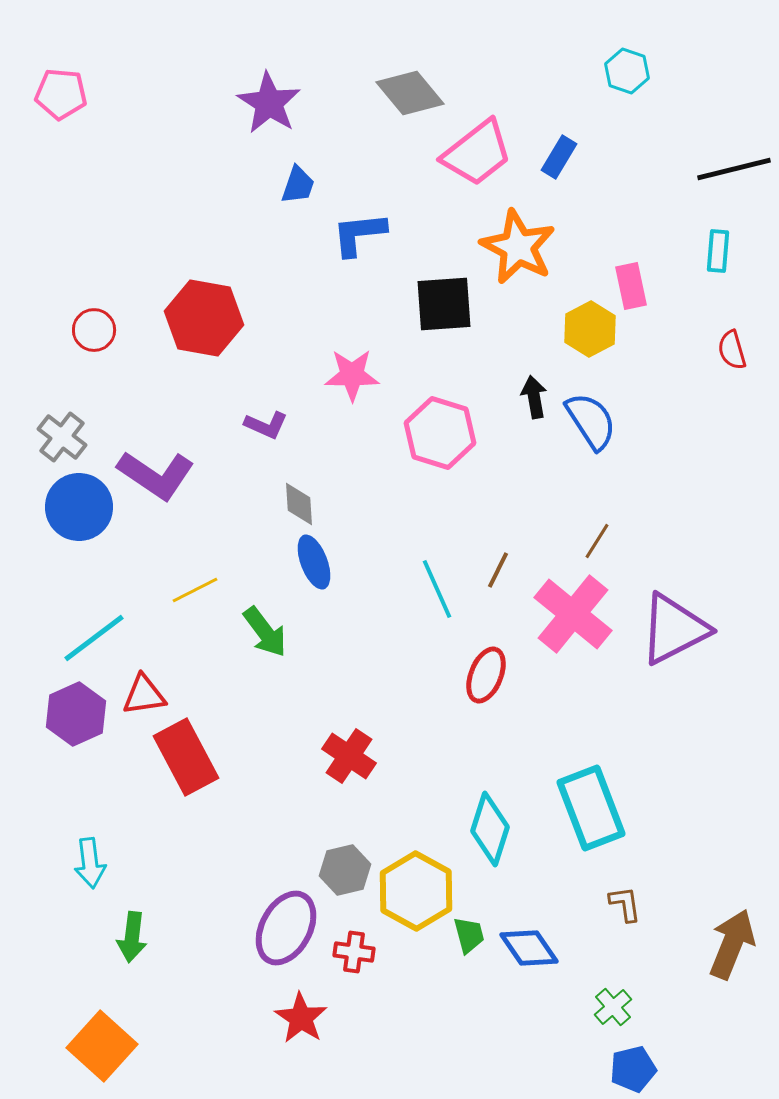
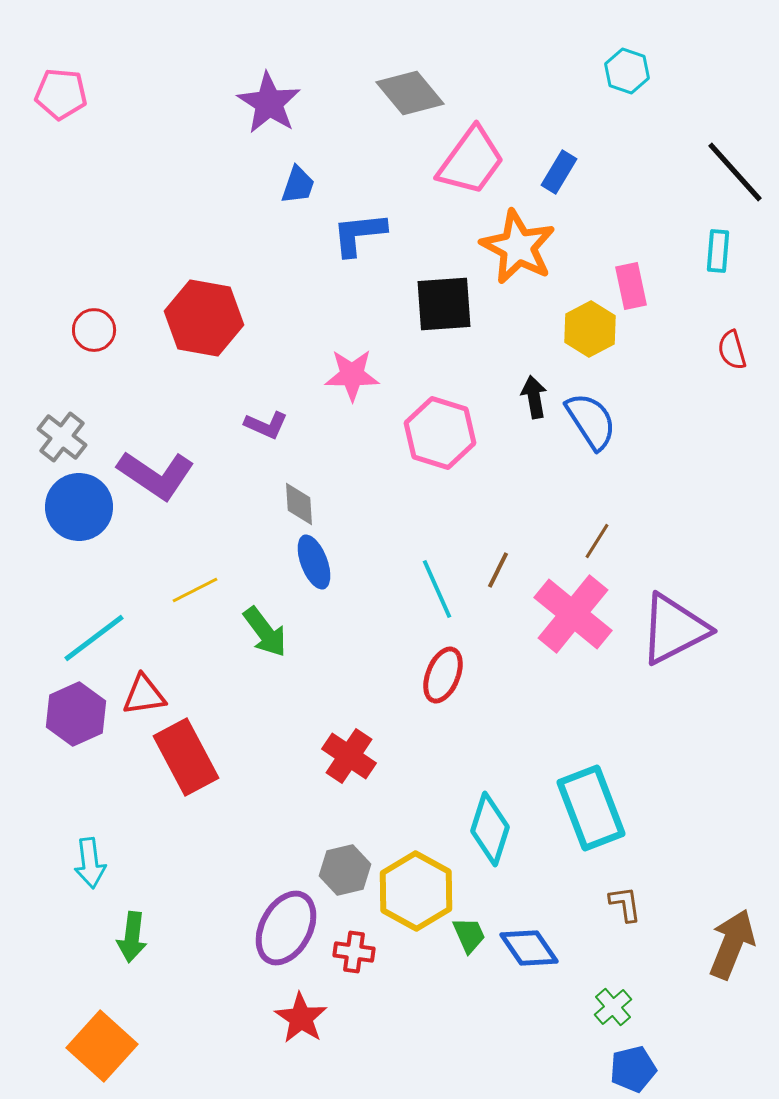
pink trapezoid at (477, 153): moved 6 px left, 8 px down; rotated 16 degrees counterclockwise
blue rectangle at (559, 157): moved 15 px down
black line at (734, 169): moved 1 px right, 3 px down; rotated 62 degrees clockwise
red ellipse at (486, 675): moved 43 px left
green trapezoid at (469, 935): rotated 9 degrees counterclockwise
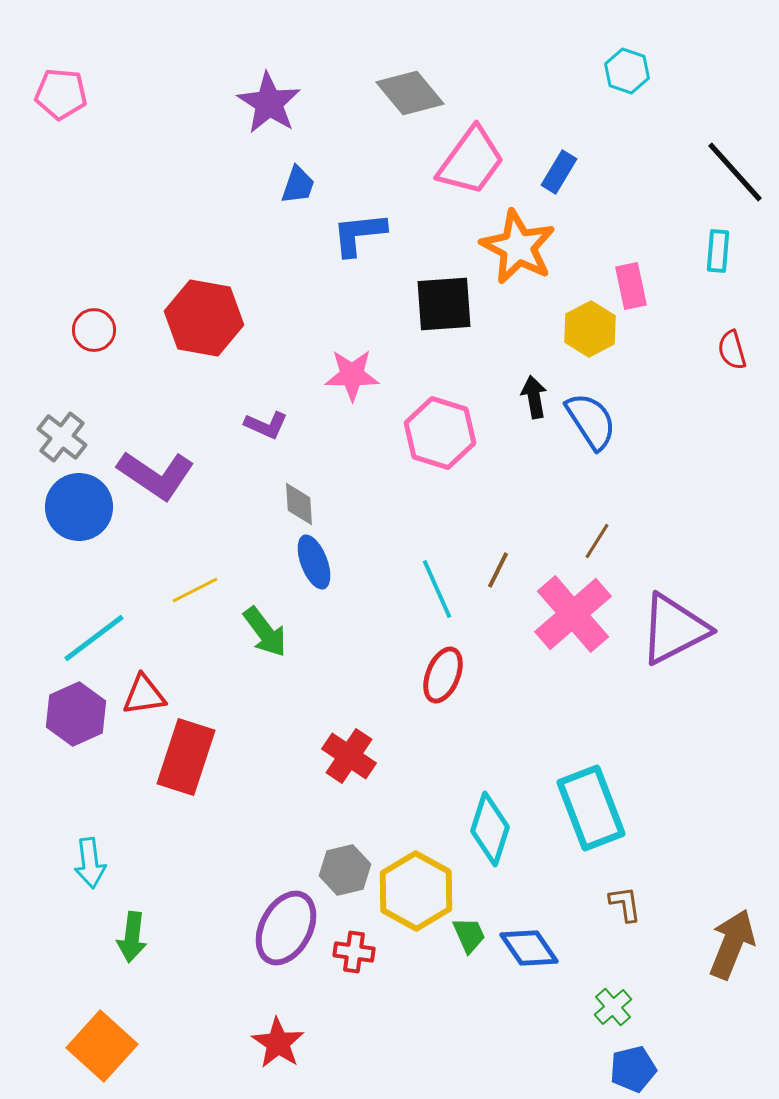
pink cross at (573, 614): rotated 10 degrees clockwise
red rectangle at (186, 757): rotated 46 degrees clockwise
red star at (301, 1018): moved 23 px left, 25 px down
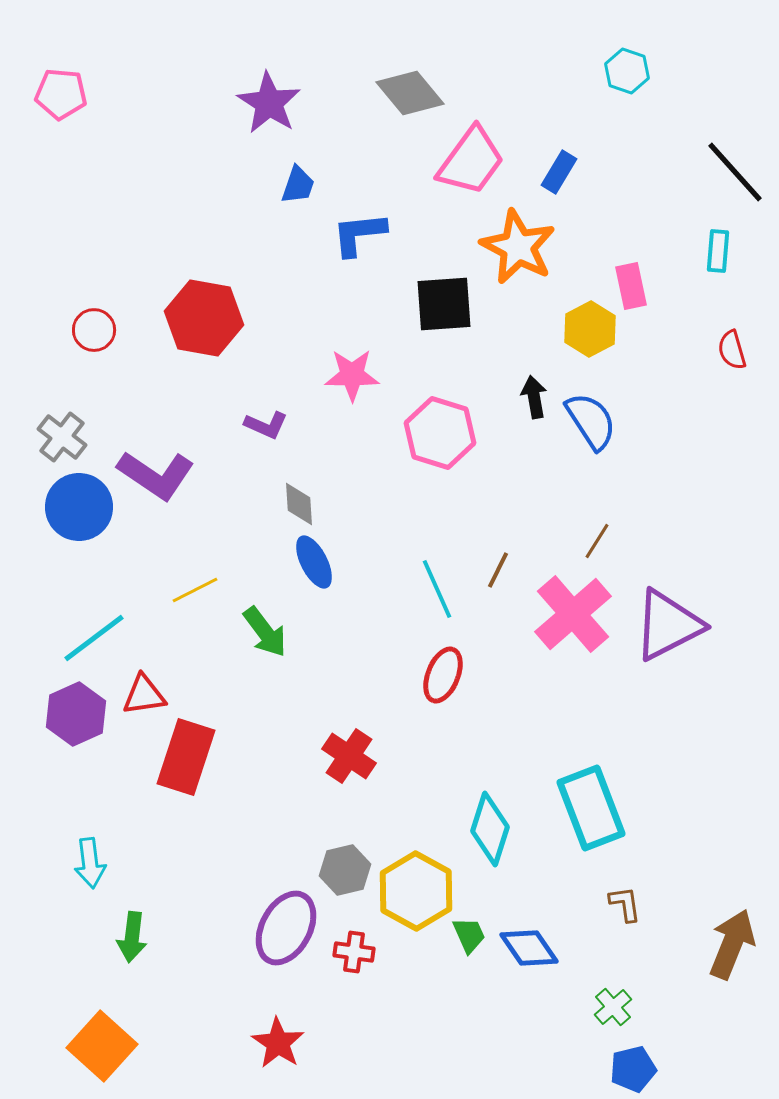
blue ellipse at (314, 562): rotated 6 degrees counterclockwise
purple triangle at (674, 629): moved 6 px left, 4 px up
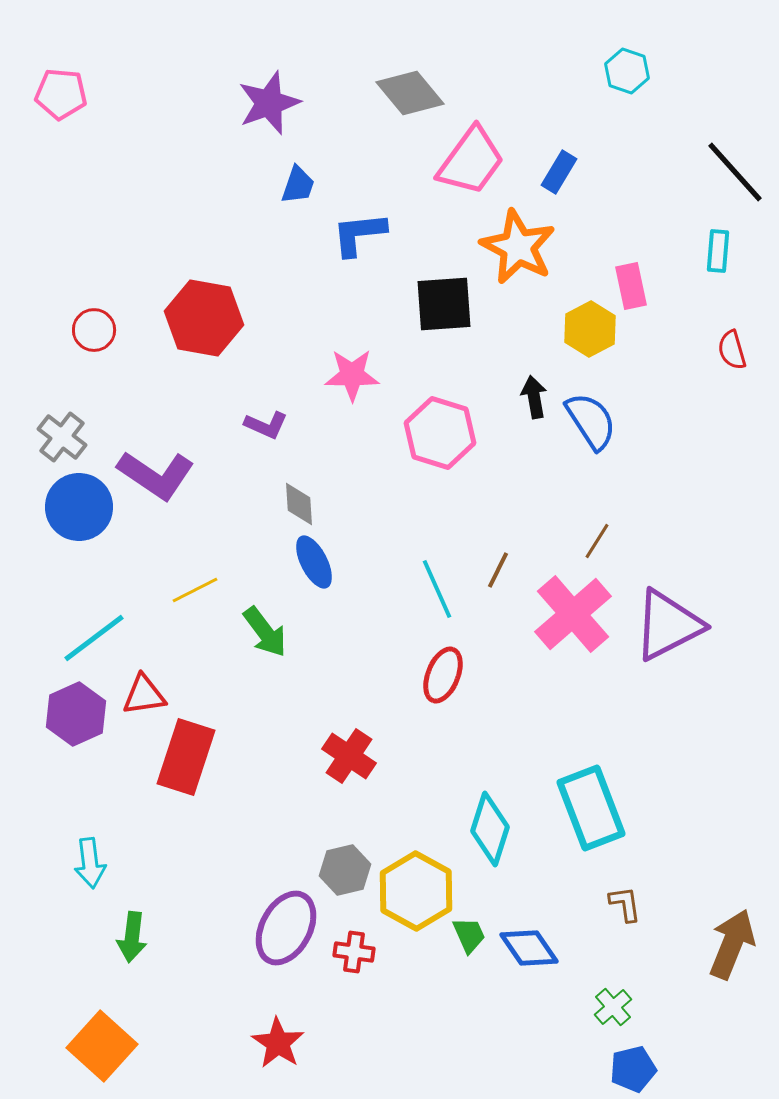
purple star at (269, 103): rotated 20 degrees clockwise
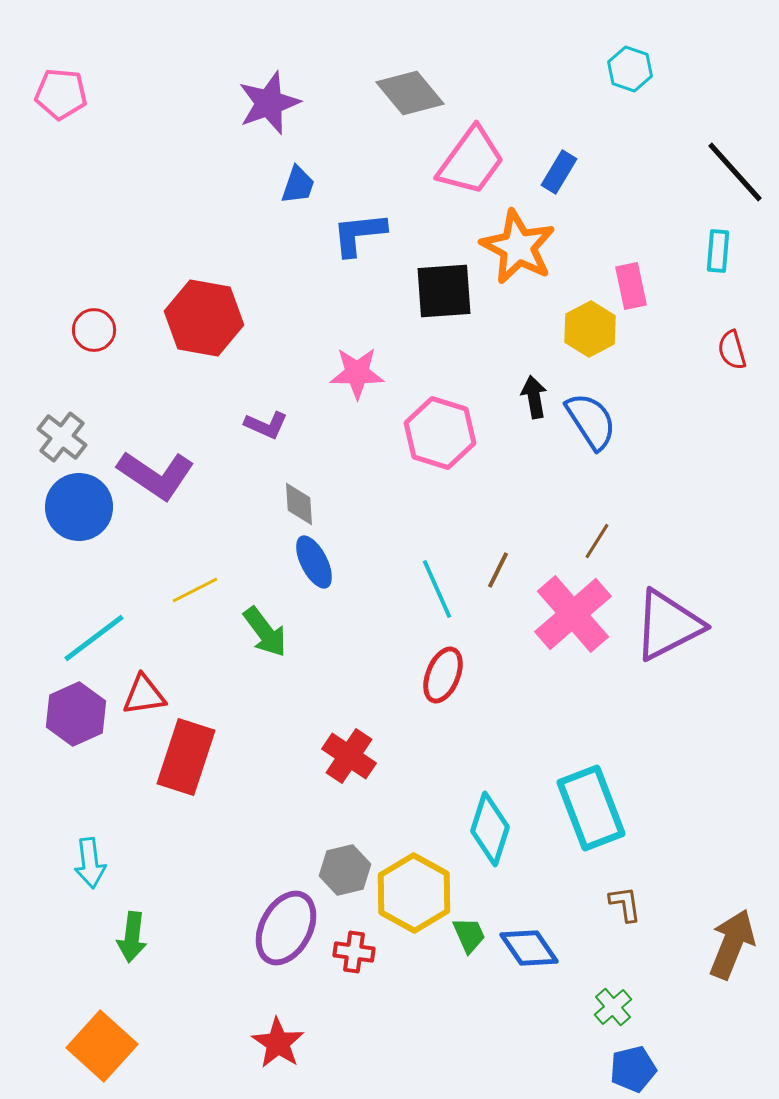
cyan hexagon at (627, 71): moved 3 px right, 2 px up
black square at (444, 304): moved 13 px up
pink star at (352, 375): moved 5 px right, 2 px up
yellow hexagon at (416, 891): moved 2 px left, 2 px down
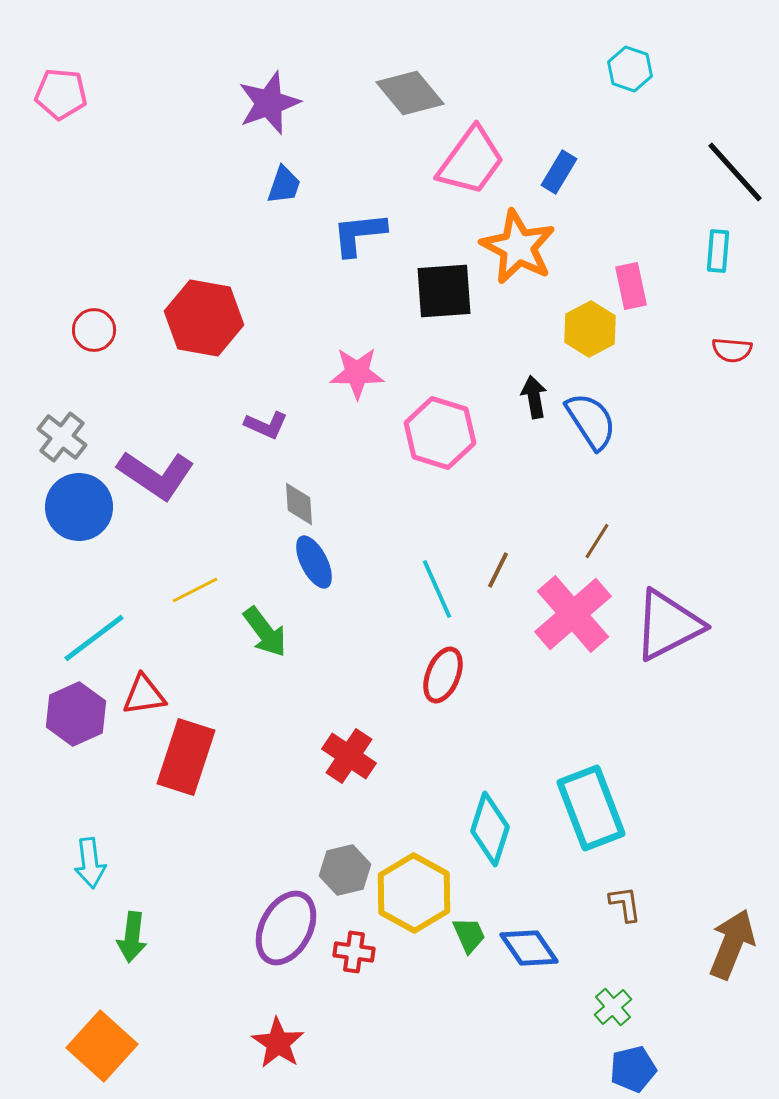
blue trapezoid at (298, 185): moved 14 px left
red semicircle at (732, 350): rotated 69 degrees counterclockwise
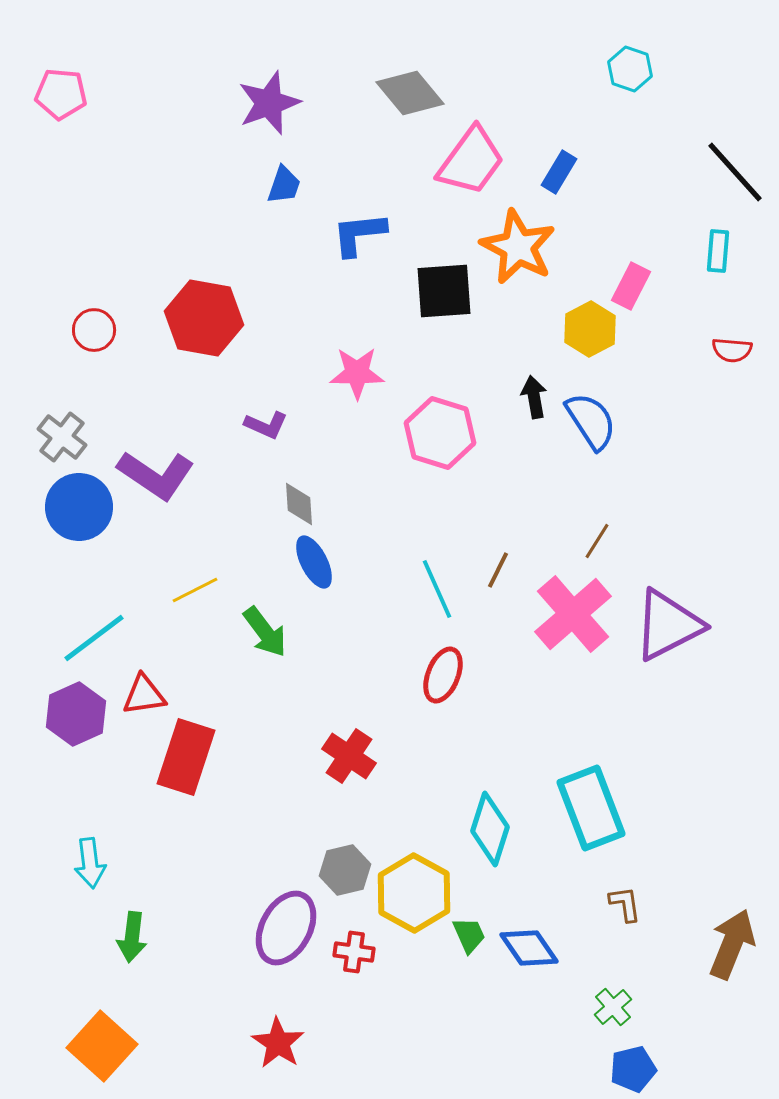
pink rectangle at (631, 286): rotated 39 degrees clockwise
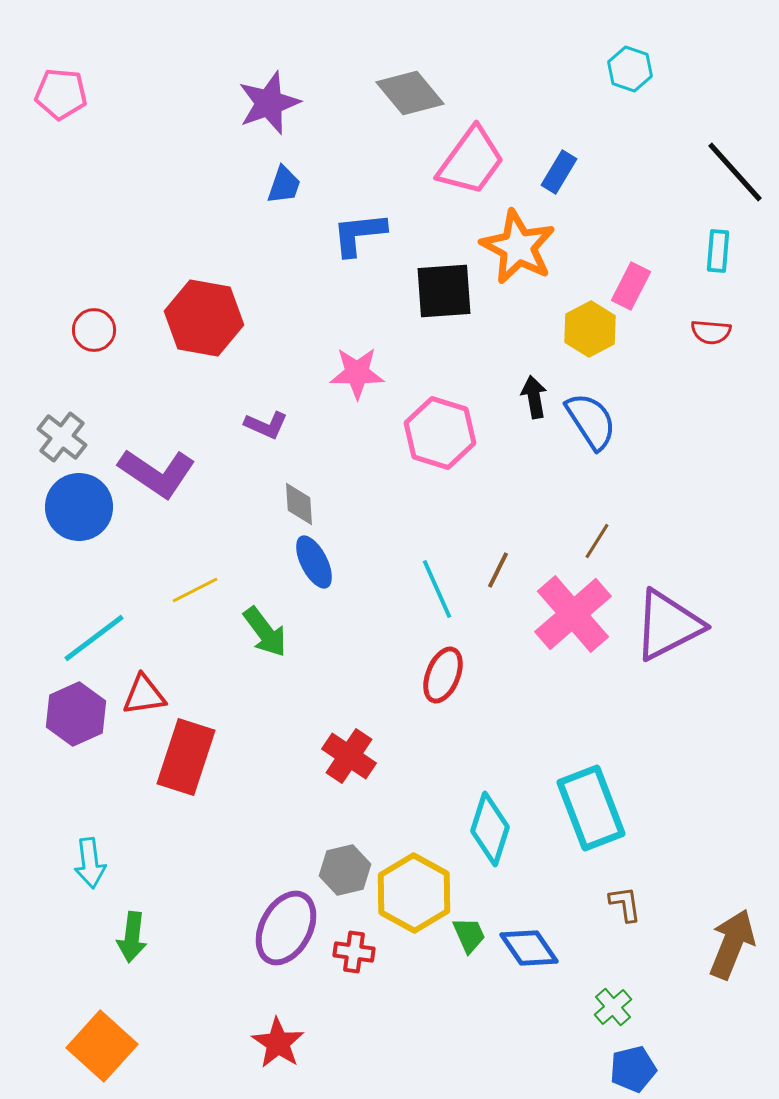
red semicircle at (732, 350): moved 21 px left, 18 px up
purple L-shape at (156, 475): moved 1 px right, 2 px up
